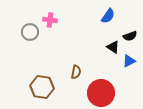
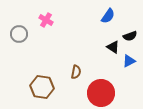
pink cross: moved 4 px left; rotated 24 degrees clockwise
gray circle: moved 11 px left, 2 px down
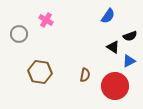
brown semicircle: moved 9 px right, 3 px down
brown hexagon: moved 2 px left, 15 px up
red circle: moved 14 px right, 7 px up
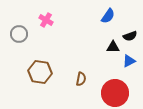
black triangle: rotated 32 degrees counterclockwise
brown semicircle: moved 4 px left, 4 px down
red circle: moved 7 px down
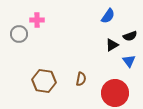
pink cross: moved 9 px left; rotated 32 degrees counterclockwise
black triangle: moved 1 px left, 2 px up; rotated 32 degrees counterclockwise
blue triangle: rotated 40 degrees counterclockwise
brown hexagon: moved 4 px right, 9 px down
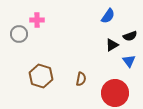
brown hexagon: moved 3 px left, 5 px up; rotated 10 degrees clockwise
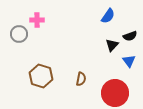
black triangle: rotated 16 degrees counterclockwise
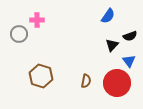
brown semicircle: moved 5 px right, 2 px down
red circle: moved 2 px right, 10 px up
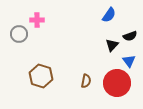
blue semicircle: moved 1 px right, 1 px up
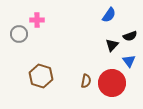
red circle: moved 5 px left
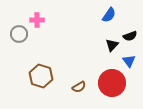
brown semicircle: moved 7 px left, 6 px down; rotated 48 degrees clockwise
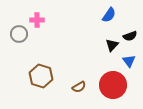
red circle: moved 1 px right, 2 px down
